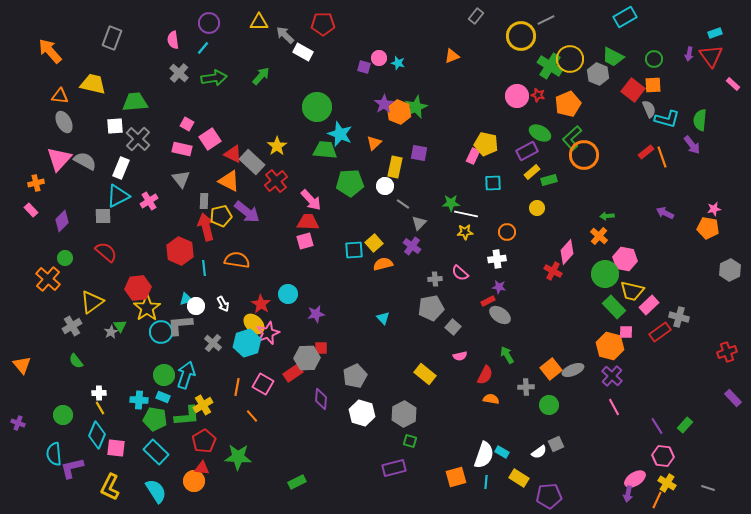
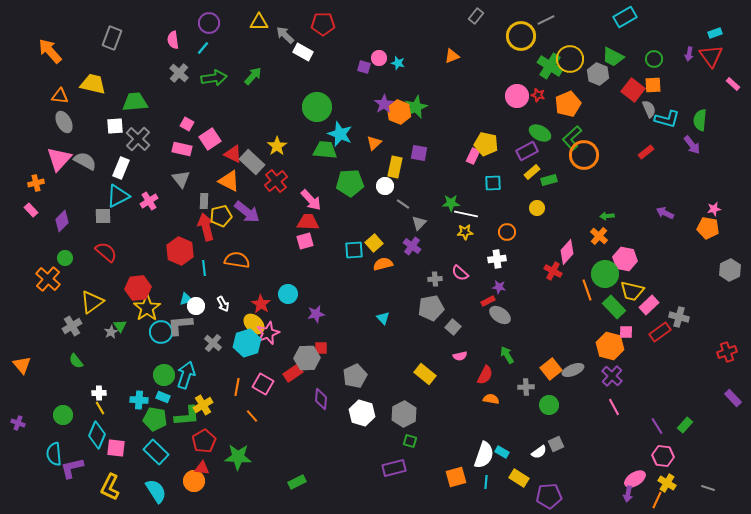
green arrow at (261, 76): moved 8 px left
orange line at (662, 157): moved 75 px left, 133 px down
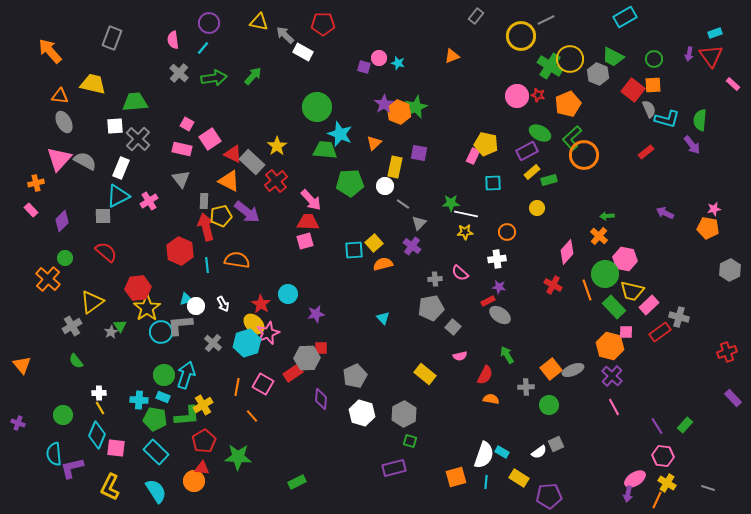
yellow triangle at (259, 22): rotated 12 degrees clockwise
cyan line at (204, 268): moved 3 px right, 3 px up
red cross at (553, 271): moved 14 px down
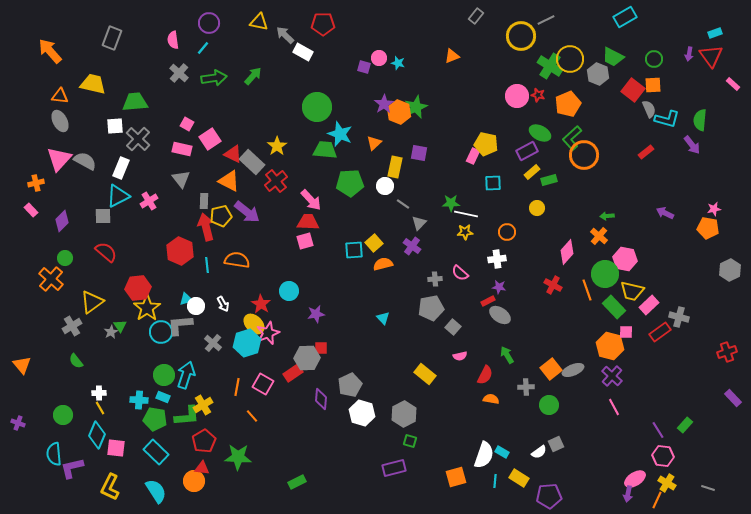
gray ellipse at (64, 122): moved 4 px left, 1 px up
orange cross at (48, 279): moved 3 px right
cyan circle at (288, 294): moved 1 px right, 3 px up
gray pentagon at (355, 376): moved 5 px left, 9 px down
purple line at (657, 426): moved 1 px right, 4 px down
cyan line at (486, 482): moved 9 px right, 1 px up
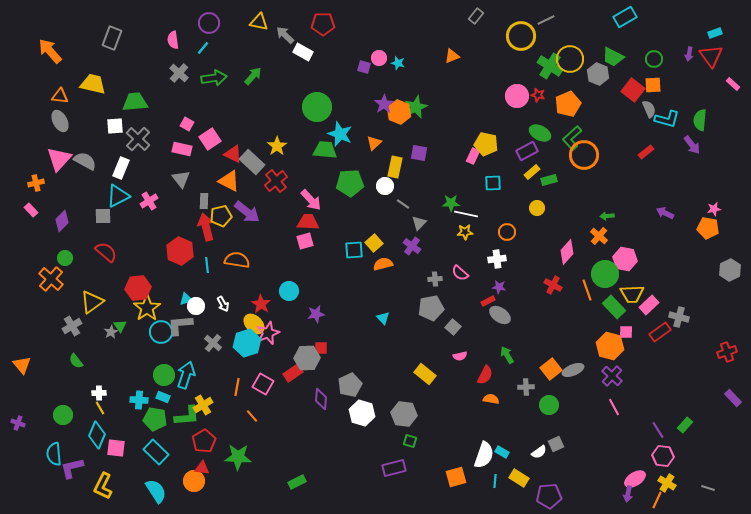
yellow trapezoid at (632, 291): moved 3 px down; rotated 15 degrees counterclockwise
gray hexagon at (404, 414): rotated 25 degrees counterclockwise
yellow L-shape at (110, 487): moved 7 px left, 1 px up
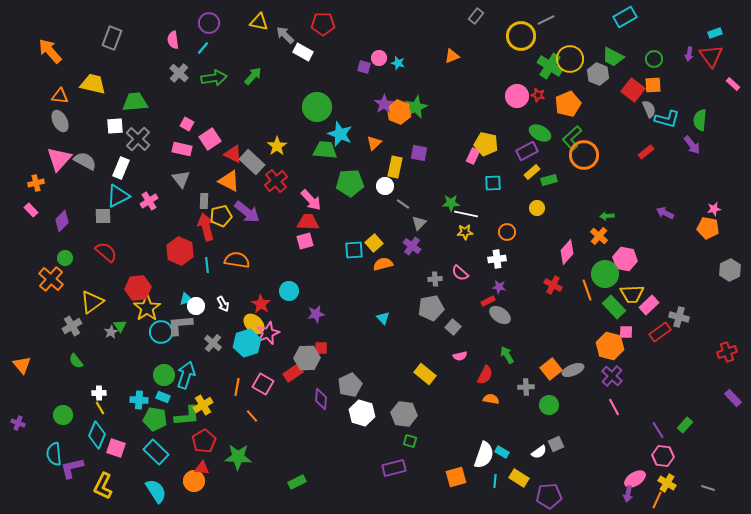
pink square at (116, 448): rotated 12 degrees clockwise
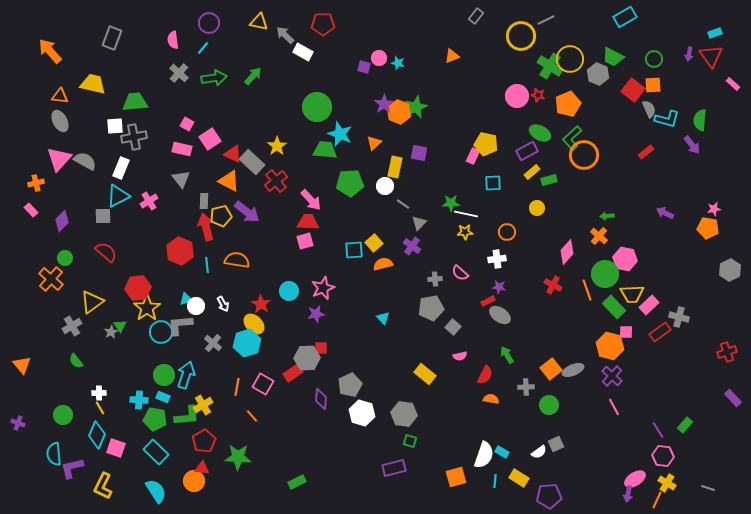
gray cross at (138, 139): moved 4 px left, 2 px up; rotated 35 degrees clockwise
pink star at (268, 333): moved 55 px right, 45 px up
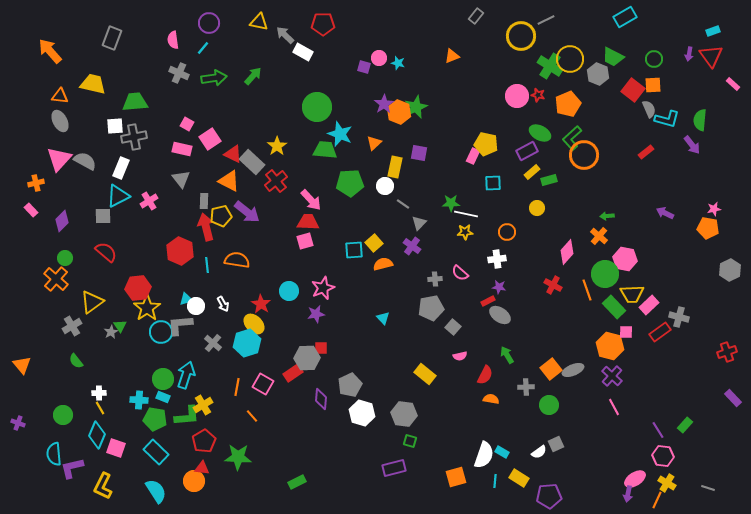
cyan rectangle at (715, 33): moved 2 px left, 2 px up
gray cross at (179, 73): rotated 18 degrees counterclockwise
orange cross at (51, 279): moved 5 px right
green circle at (164, 375): moved 1 px left, 4 px down
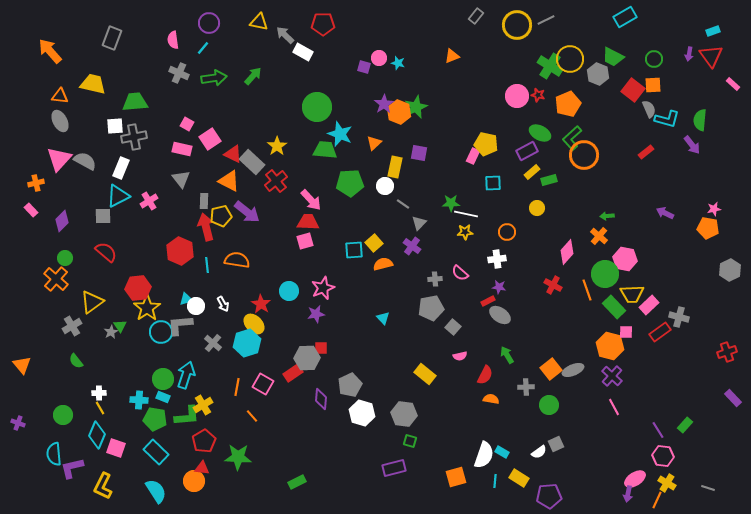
yellow circle at (521, 36): moved 4 px left, 11 px up
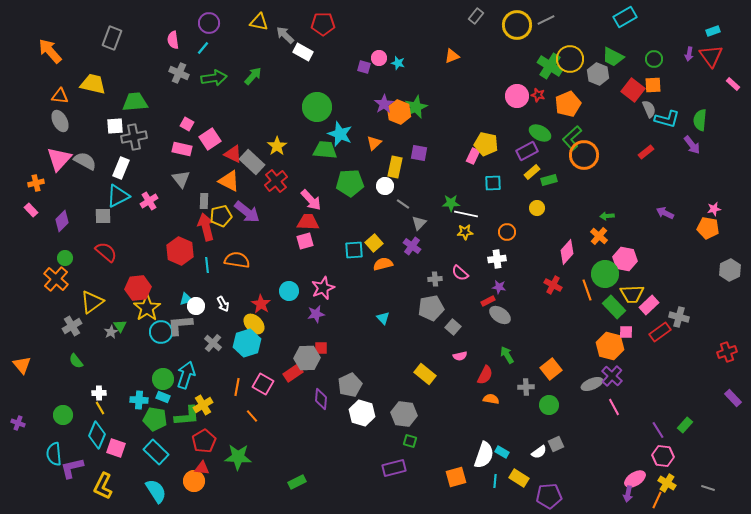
gray ellipse at (573, 370): moved 19 px right, 14 px down
